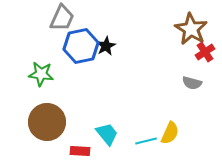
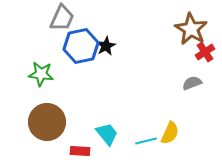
gray semicircle: rotated 144 degrees clockwise
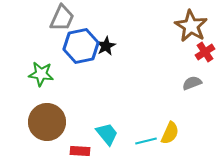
brown star: moved 3 px up
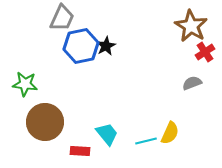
green star: moved 16 px left, 10 px down
brown circle: moved 2 px left
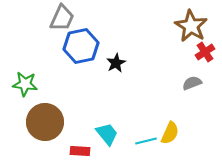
black star: moved 10 px right, 17 px down
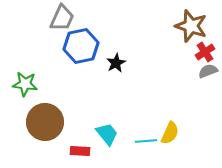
brown star: rotated 12 degrees counterclockwise
gray semicircle: moved 16 px right, 12 px up
cyan line: rotated 10 degrees clockwise
